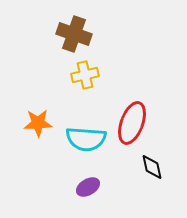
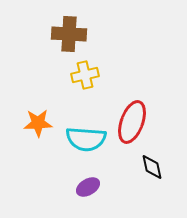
brown cross: moved 5 px left; rotated 16 degrees counterclockwise
red ellipse: moved 1 px up
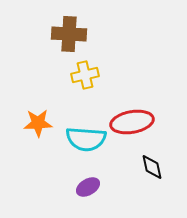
red ellipse: rotated 60 degrees clockwise
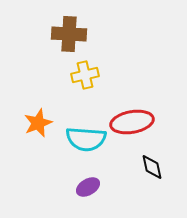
orange star: rotated 20 degrees counterclockwise
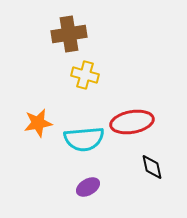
brown cross: rotated 12 degrees counterclockwise
yellow cross: rotated 28 degrees clockwise
orange star: rotated 12 degrees clockwise
cyan semicircle: moved 2 px left; rotated 9 degrees counterclockwise
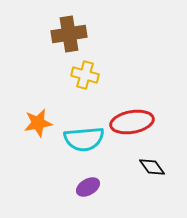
black diamond: rotated 24 degrees counterclockwise
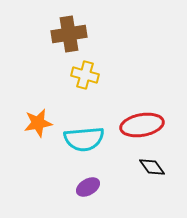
red ellipse: moved 10 px right, 3 px down
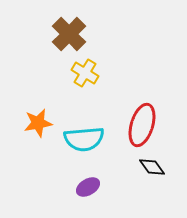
brown cross: rotated 36 degrees counterclockwise
yellow cross: moved 2 px up; rotated 16 degrees clockwise
red ellipse: rotated 63 degrees counterclockwise
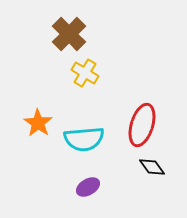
orange star: rotated 28 degrees counterclockwise
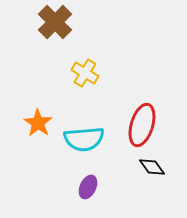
brown cross: moved 14 px left, 12 px up
purple ellipse: rotated 35 degrees counterclockwise
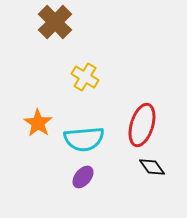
yellow cross: moved 4 px down
purple ellipse: moved 5 px left, 10 px up; rotated 15 degrees clockwise
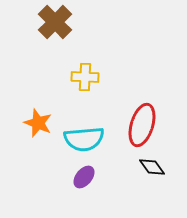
yellow cross: rotated 28 degrees counterclockwise
orange star: rotated 12 degrees counterclockwise
purple ellipse: moved 1 px right
